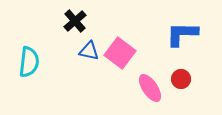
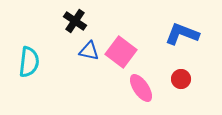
black cross: rotated 15 degrees counterclockwise
blue L-shape: rotated 20 degrees clockwise
pink square: moved 1 px right, 1 px up
pink ellipse: moved 9 px left
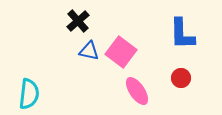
black cross: moved 3 px right; rotated 15 degrees clockwise
blue L-shape: rotated 112 degrees counterclockwise
cyan semicircle: moved 32 px down
red circle: moved 1 px up
pink ellipse: moved 4 px left, 3 px down
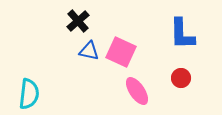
pink square: rotated 12 degrees counterclockwise
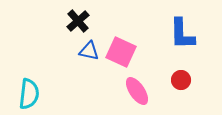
red circle: moved 2 px down
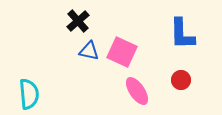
pink square: moved 1 px right
cyan semicircle: rotated 12 degrees counterclockwise
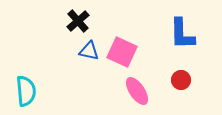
cyan semicircle: moved 3 px left, 3 px up
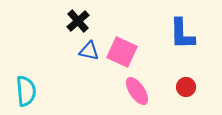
red circle: moved 5 px right, 7 px down
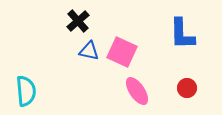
red circle: moved 1 px right, 1 px down
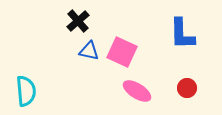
pink ellipse: rotated 24 degrees counterclockwise
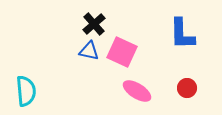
black cross: moved 16 px right, 3 px down
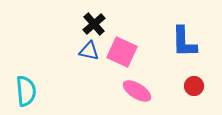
blue L-shape: moved 2 px right, 8 px down
red circle: moved 7 px right, 2 px up
